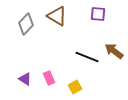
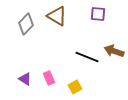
brown arrow: rotated 18 degrees counterclockwise
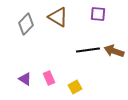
brown triangle: moved 1 px right, 1 px down
black line: moved 1 px right, 7 px up; rotated 30 degrees counterclockwise
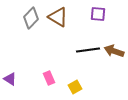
gray diamond: moved 5 px right, 6 px up
purple triangle: moved 15 px left
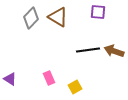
purple square: moved 2 px up
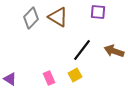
black line: moved 6 px left; rotated 45 degrees counterclockwise
yellow square: moved 12 px up
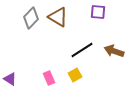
black line: rotated 20 degrees clockwise
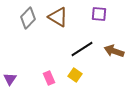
purple square: moved 1 px right, 2 px down
gray diamond: moved 3 px left
black line: moved 1 px up
yellow square: rotated 24 degrees counterclockwise
purple triangle: rotated 32 degrees clockwise
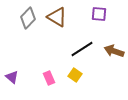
brown triangle: moved 1 px left
purple triangle: moved 2 px right, 2 px up; rotated 24 degrees counterclockwise
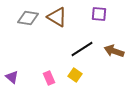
gray diamond: rotated 55 degrees clockwise
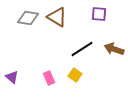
brown arrow: moved 2 px up
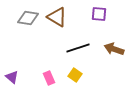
black line: moved 4 px left, 1 px up; rotated 15 degrees clockwise
